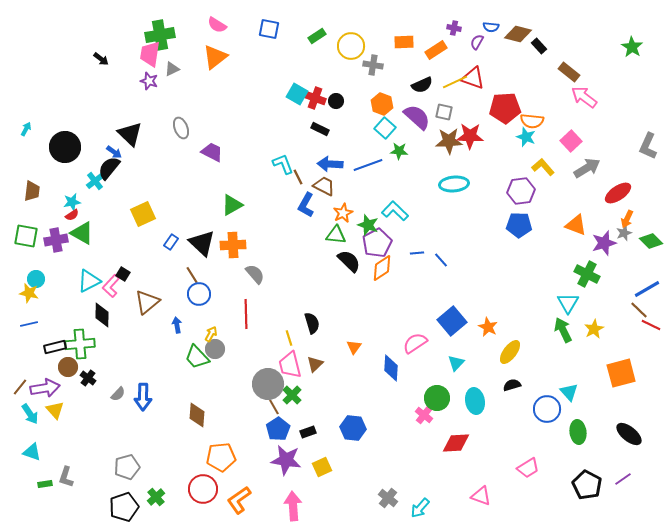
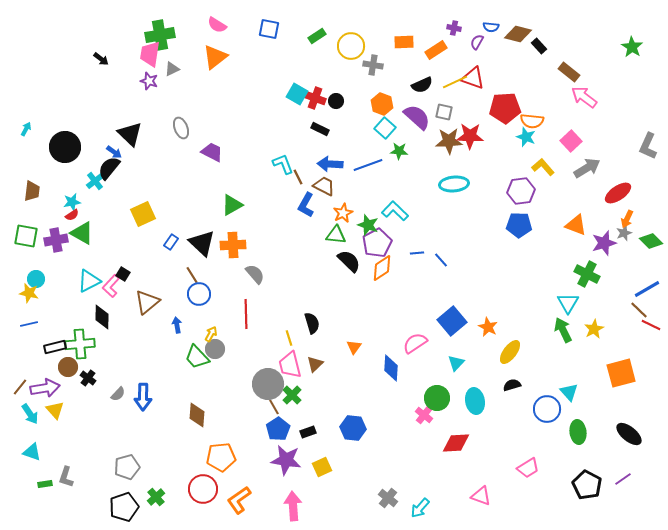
black diamond at (102, 315): moved 2 px down
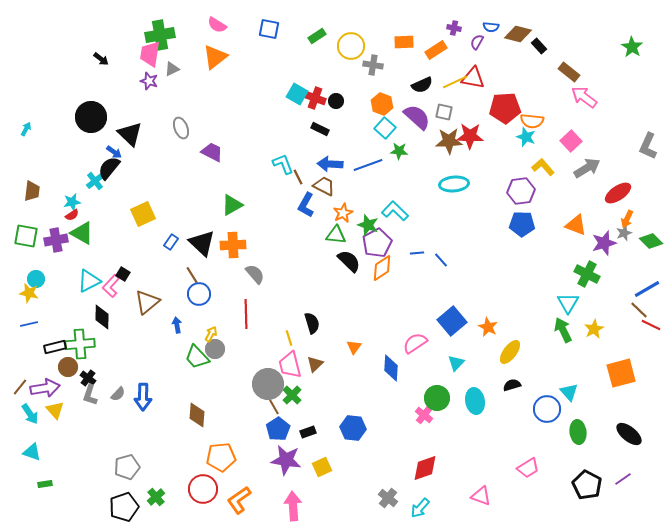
red triangle at (473, 78): rotated 10 degrees counterclockwise
black circle at (65, 147): moved 26 px right, 30 px up
blue pentagon at (519, 225): moved 3 px right, 1 px up
red diamond at (456, 443): moved 31 px left, 25 px down; rotated 16 degrees counterclockwise
gray L-shape at (66, 477): moved 24 px right, 82 px up
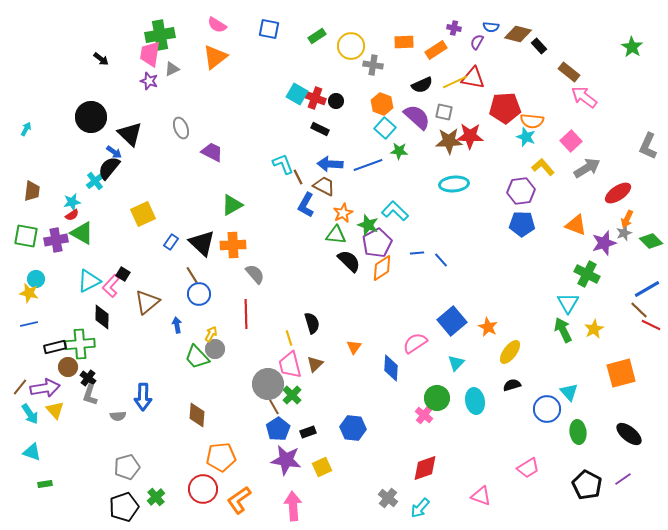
gray semicircle at (118, 394): moved 22 px down; rotated 42 degrees clockwise
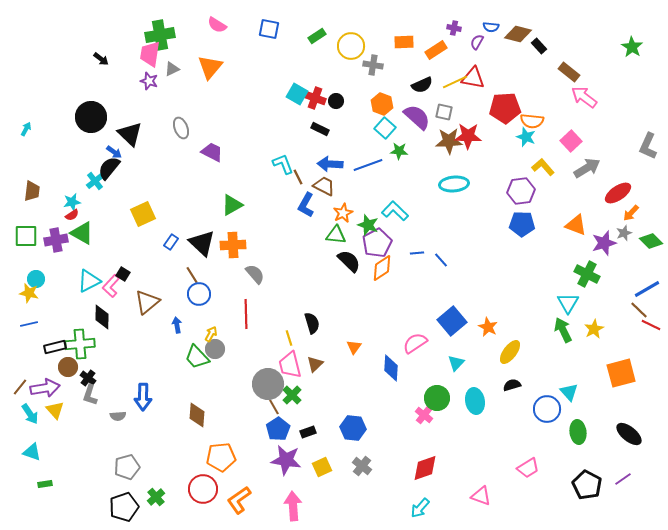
orange triangle at (215, 57): moved 5 px left, 10 px down; rotated 12 degrees counterclockwise
red star at (470, 136): moved 2 px left
orange arrow at (627, 219): moved 4 px right, 6 px up; rotated 18 degrees clockwise
green square at (26, 236): rotated 10 degrees counterclockwise
gray cross at (388, 498): moved 26 px left, 32 px up
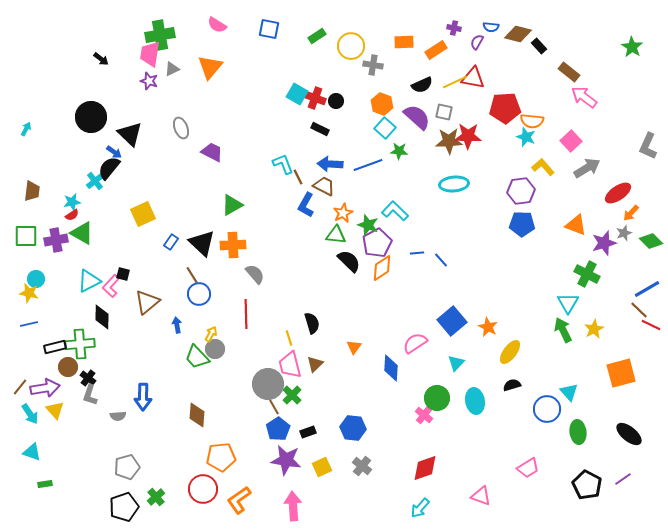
black square at (123, 274): rotated 16 degrees counterclockwise
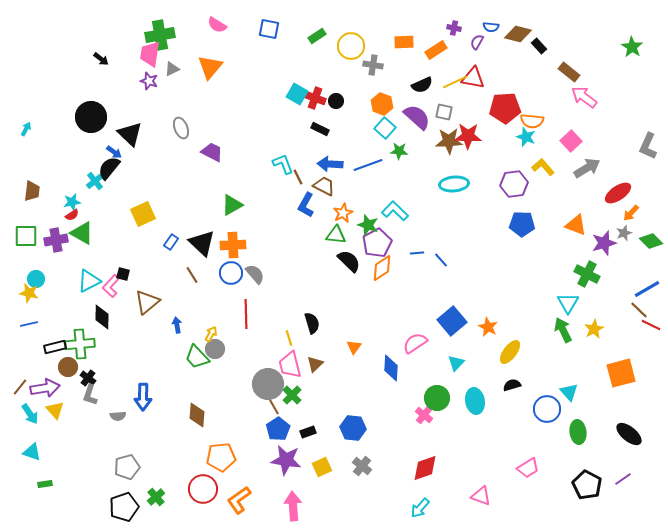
purple hexagon at (521, 191): moved 7 px left, 7 px up
blue circle at (199, 294): moved 32 px right, 21 px up
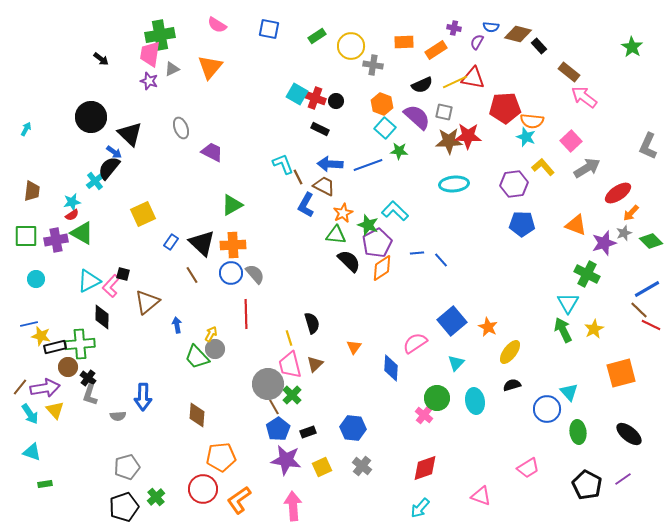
yellow star at (29, 293): moved 12 px right, 43 px down
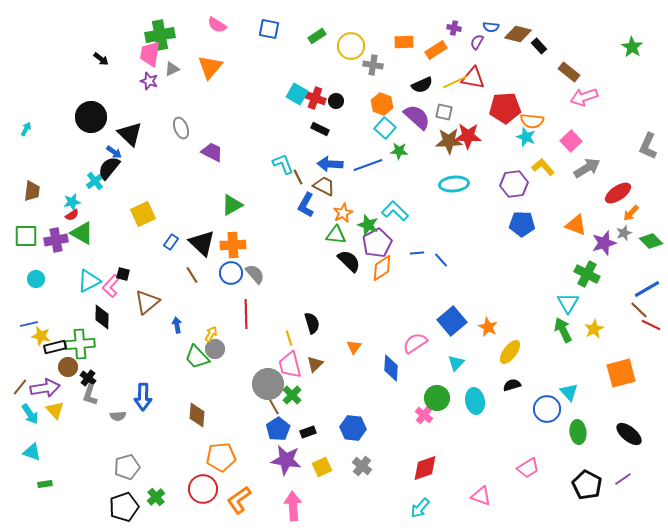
pink arrow at (584, 97): rotated 56 degrees counterclockwise
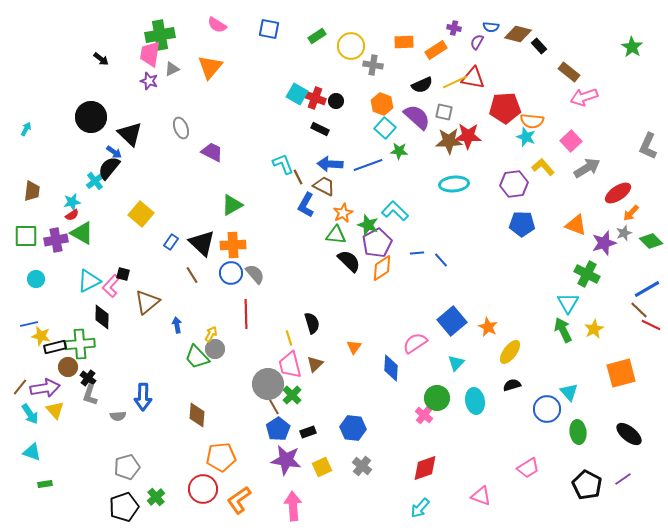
yellow square at (143, 214): moved 2 px left; rotated 25 degrees counterclockwise
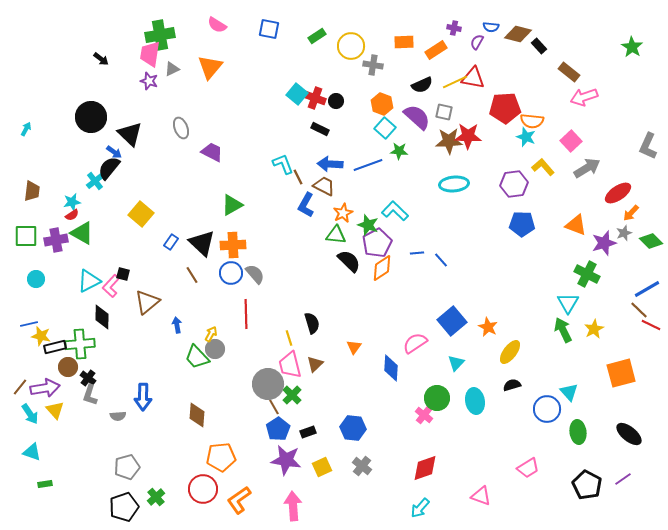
cyan square at (297, 94): rotated 10 degrees clockwise
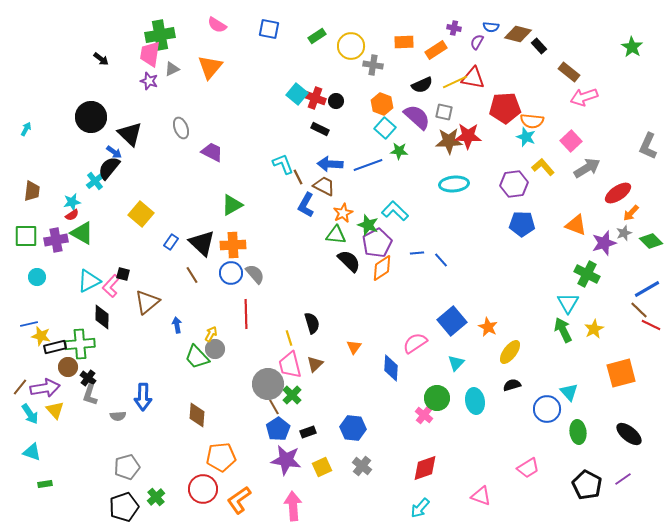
cyan circle at (36, 279): moved 1 px right, 2 px up
